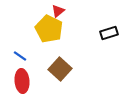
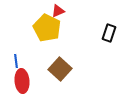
red triangle: rotated 16 degrees clockwise
yellow pentagon: moved 2 px left, 1 px up
black rectangle: rotated 54 degrees counterclockwise
blue line: moved 4 px left, 5 px down; rotated 48 degrees clockwise
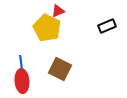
black rectangle: moved 2 px left, 7 px up; rotated 48 degrees clockwise
blue line: moved 5 px right, 1 px down
brown square: rotated 15 degrees counterclockwise
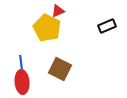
red ellipse: moved 1 px down
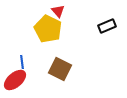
red triangle: rotated 48 degrees counterclockwise
yellow pentagon: moved 1 px right, 1 px down
blue line: moved 1 px right
red ellipse: moved 7 px left, 2 px up; rotated 55 degrees clockwise
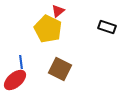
red triangle: rotated 32 degrees clockwise
black rectangle: moved 1 px down; rotated 42 degrees clockwise
blue line: moved 1 px left
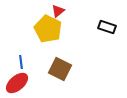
red ellipse: moved 2 px right, 3 px down
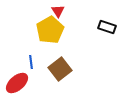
red triangle: rotated 24 degrees counterclockwise
yellow pentagon: moved 2 px right, 1 px down; rotated 16 degrees clockwise
blue line: moved 10 px right
brown square: rotated 25 degrees clockwise
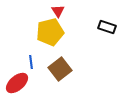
yellow pentagon: moved 2 px down; rotated 16 degrees clockwise
